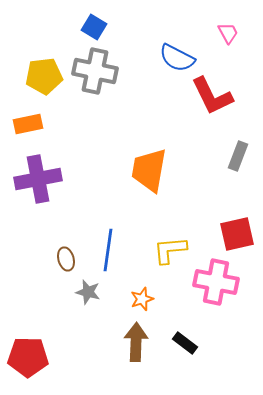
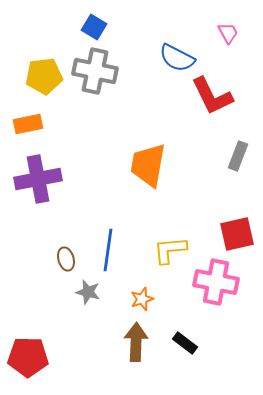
orange trapezoid: moved 1 px left, 5 px up
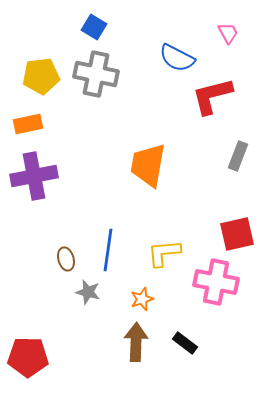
gray cross: moved 1 px right, 3 px down
yellow pentagon: moved 3 px left
red L-shape: rotated 102 degrees clockwise
purple cross: moved 4 px left, 3 px up
yellow L-shape: moved 6 px left, 3 px down
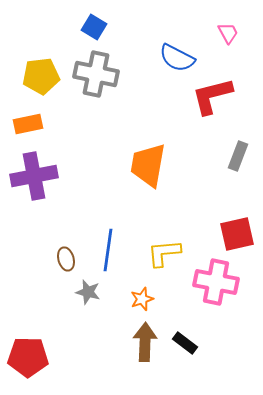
brown arrow: moved 9 px right
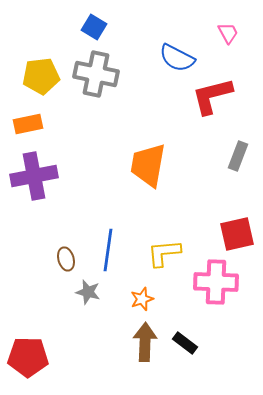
pink cross: rotated 9 degrees counterclockwise
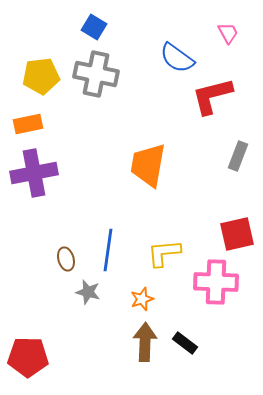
blue semicircle: rotated 9 degrees clockwise
purple cross: moved 3 px up
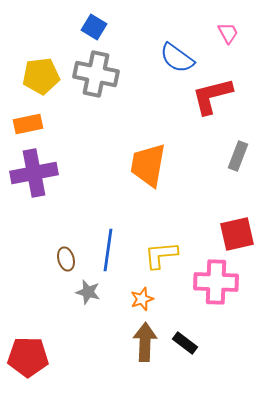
yellow L-shape: moved 3 px left, 2 px down
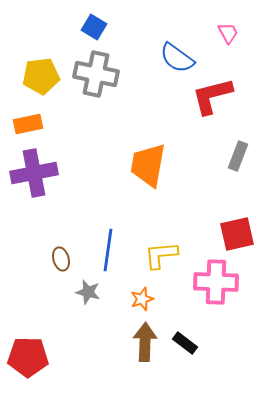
brown ellipse: moved 5 px left
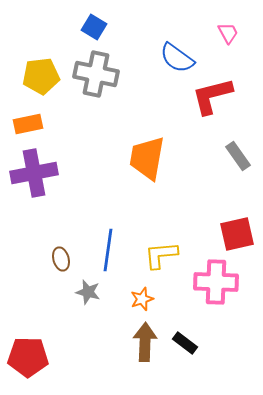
gray rectangle: rotated 56 degrees counterclockwise
orange trapezoid: moved 1 px left, 7 px up
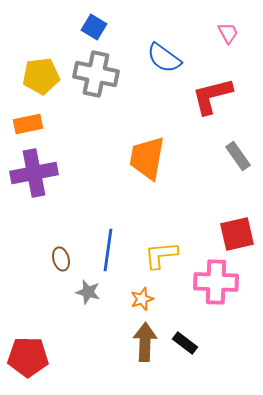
blue semicircle: moved 13 px left
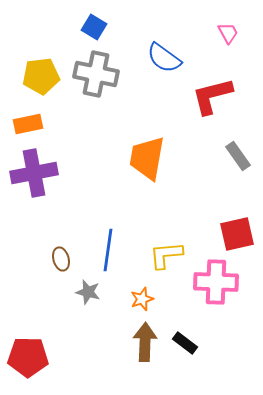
yellow L-shape: moved 5 px right
